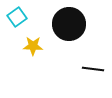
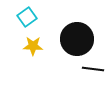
cyan square: moved 10 px right
black circle: moved 8 px right, 15 px down
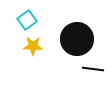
cyan square: moved 3 px down
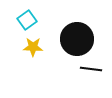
yellow star: moved 1 px down
black line: moved 2 px left
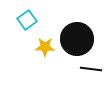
yellow star: moved 12 px right
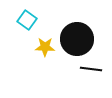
cyan square: rotated 18 degrees counterclockwise
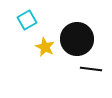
cyan square: rotated 24 degrees clockwise
yellow star: rotated 24 degrees clockwise
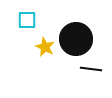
cyan square: rotated 30 degrees clockwise
black circle: moved 1 px left
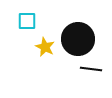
cyan square: moved 1 px down
black circle: moved 2 px right
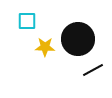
yellow star: rotated 24 degrees counterclockwise
black line: moved 2 px right, 1 px down; rotated 35 degrees counterclockwise
